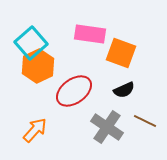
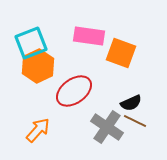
pink rectangle: moved 1 px left, 2 px down
cyan square: rotated 20 degrees clockwise
black semicircle: moved 7 px right, 13 px down
brown line: moved 10 px left
orange arrow: moved 3 px right
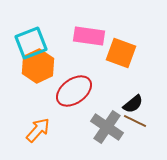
black semicircle: moved 2 px right, 1 px down; rotated 15 degrees counterclockwise
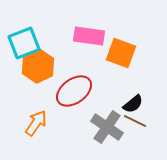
cyan square: moved 7 px left
orange arrow: moved 2 px left, 7 px up; rotated 8 degrees counterclockwise
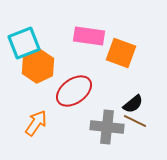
gray cross: rotated 28 degrees counterclockwise
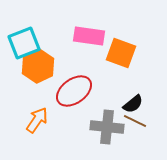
orange arrow: moved 1 px right, 3 px up
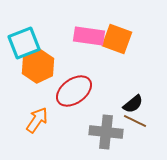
orange square: moved 4 px left, 14 px up
gray cross: moved 1 px left, 5 px down
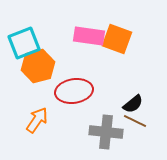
orange hexagon: rotated 12 degrees clockwise
red ellipse: rotated 27 degrees clockwise
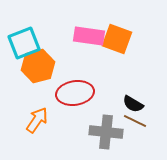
red ellipse: moved 1 px right, 2 px down
black semicircle: rotated 70 degrees clockwise
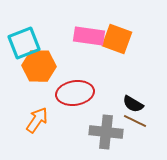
orange hexagon: moved 1 px right; rotated 16 degrees clockwise
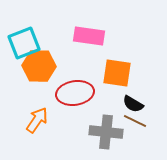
orange square: moved 34 px down; rotated 12 degrees counterclockwise
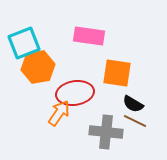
orange hexagon: moved 1 px left, 1 px down; rotated 12 degrees counterclockwise
orange arrow: moved 22 px right, 7 px up
